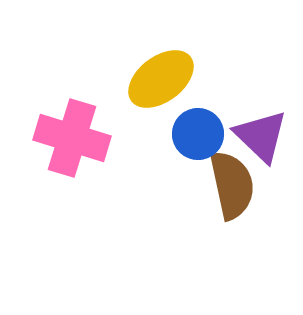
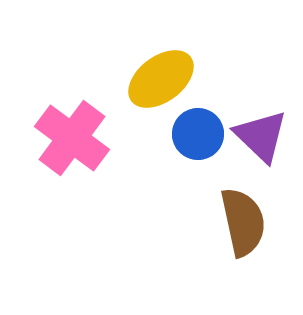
pink cross: rotated 20 degrees clockwise
brown semicircle: moved 11 px right, 37 px down
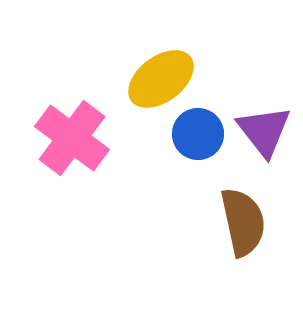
purple triangle: moved 3 px right, 5 px up; rotated 8 degrees clockwise
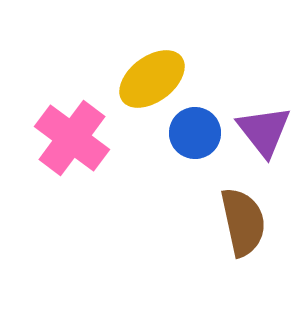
yellow ellipse: moved 9 px left
blue circle: moved 3 px left, 1 px up
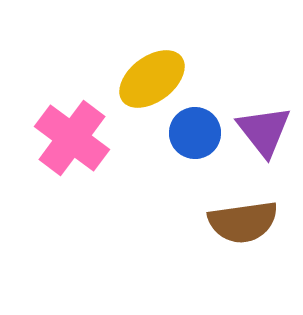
brown semicircle: rotated 94 degrees clockwise
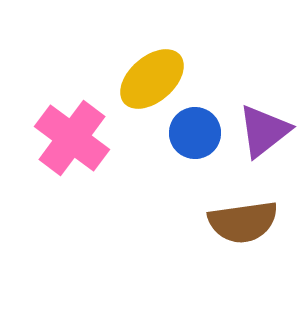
yellow ellipse: rotated 4 degrees counterclockwise
purple triangle: rotated 30 degrees clockwise
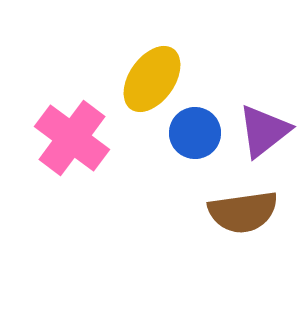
yellow ellipse: rotated 14 degrees counterclockwise
brown semicircle: moved 10 px up
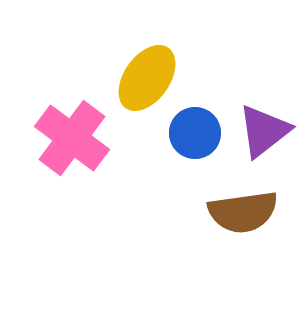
yellow ellipse: moved 5 px left, 1 px up
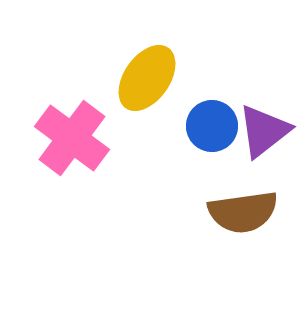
blue circle: moved 17 px right, 7 px up
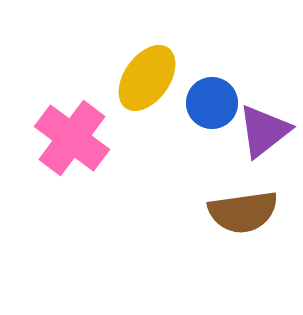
blue circle: moved 23 px up
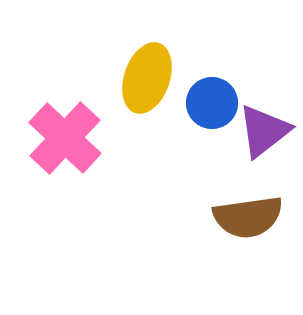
yellow ellipse: rotated 16 degrees counterclockwise
pink cross: moved 7 px left; rotated 6 degrees clockwise
brown semicircle: moved 5 px right, 5 px down
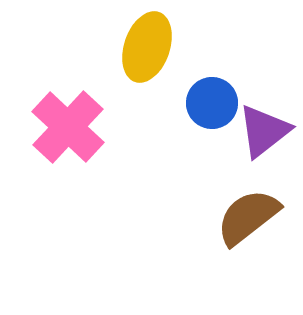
yellow ellipse: moved 31 px up
pink cross: moved 3 px right, 11 px up
brown semicircle: rotated 150 degrees clockwise
